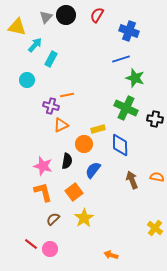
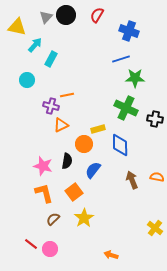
green star: rotated 18 degrees counterclockwise
orange L-shape: moved 1 px right, 1 px down
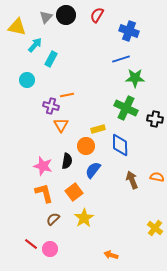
orange triangle: rotated 35 degrees counterclockwise
orange circle: moved 2 px right, 2 px down
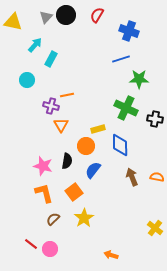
yellow triangle: moved 4 px left, 5 px up
green star: moved 4 px right, 1 px down
brown arrow: moved 3 px up
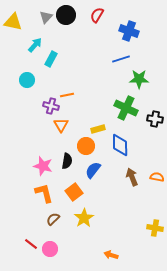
yellow cross: rotated 28 degrees counterclockwise
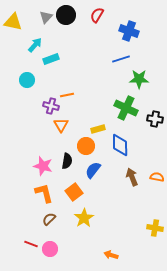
cyan rectangle: rotated 42 degrees clockwise
brown semicircle: moved 4 px left
red line: rotated 16 degrees counterclockwise
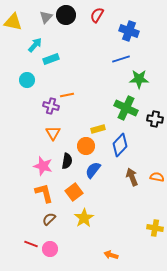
orange triangle: moved 8 px left, 8 px down
blue diamond: rotated 45 degrees clockwise
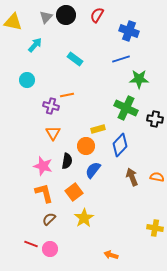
cyan rectangle: moved 24 px right; rotated 56 degrees clockwise
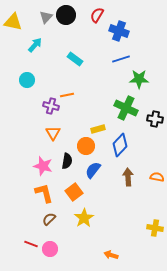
blue cross: moved 10 px left
brown arrow: moved 4 px left; rotated 18 degrees clockwise
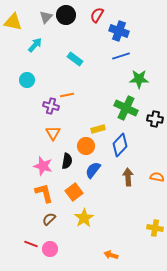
blue line: moved 3 px up
